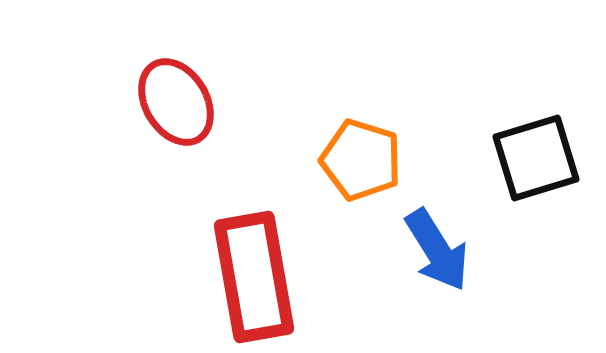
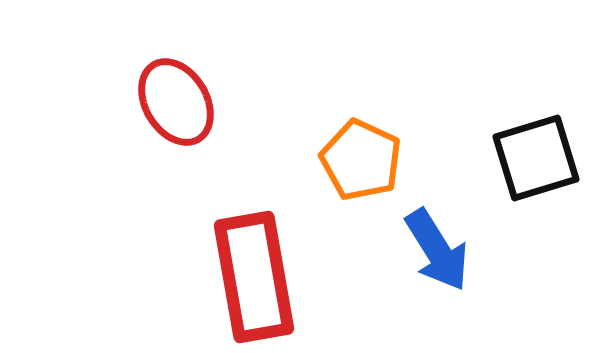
orange pentagon: rotated 8 degrees clockwise
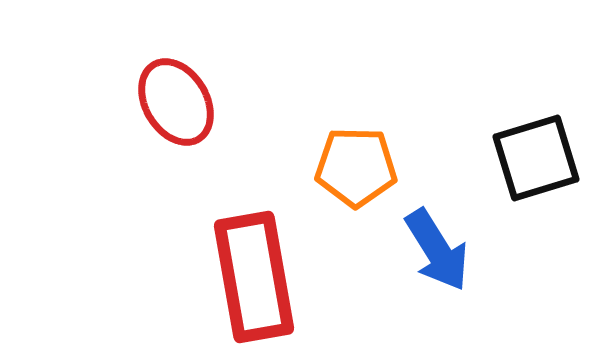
orange pentagon: moved 5 px left, 7 px down; rotated 24 degrees counterclockwise
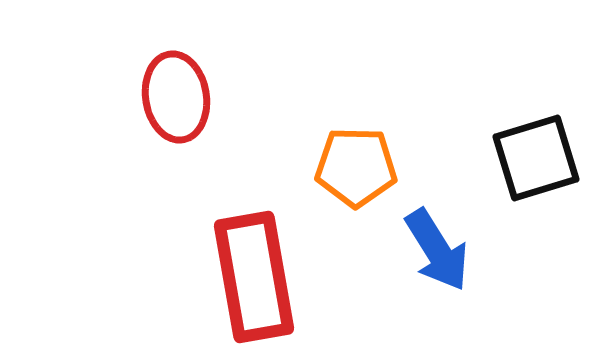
red ellipse: moved 5 px up; rotated 22 degrees clockwise
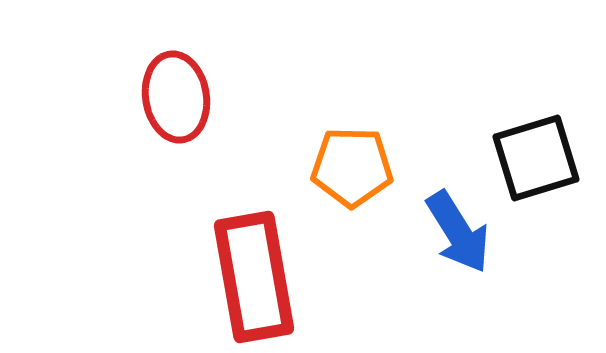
orange pentagon: moved 4 px left
blue arrow: moved 21 px right, 18 px up
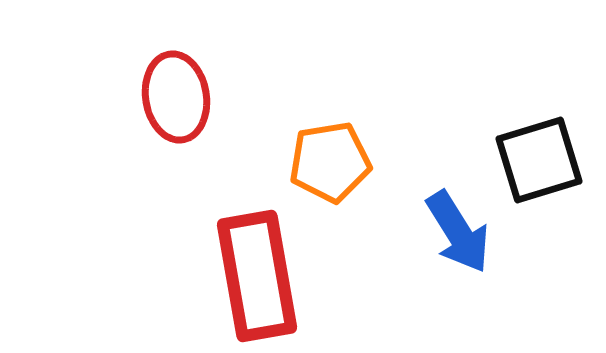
black square: moved 3 px right, 2 px down
orange pentagon: moved 22 px left, 5 px up; rotated 10 degrees counterclockwise
red rectangle: moved 3 px right, 1 px up
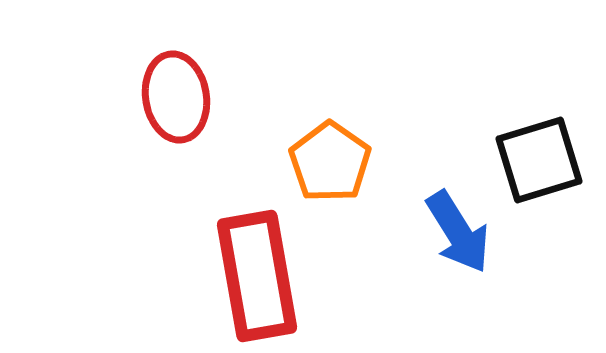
orange pentagon: rotated 28 degrees counterclockwise
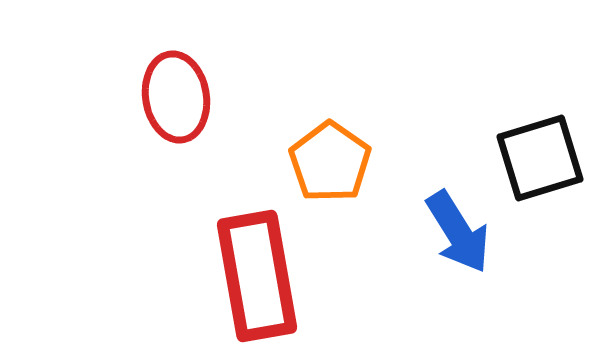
black square: moved 1 px right, 2 px up
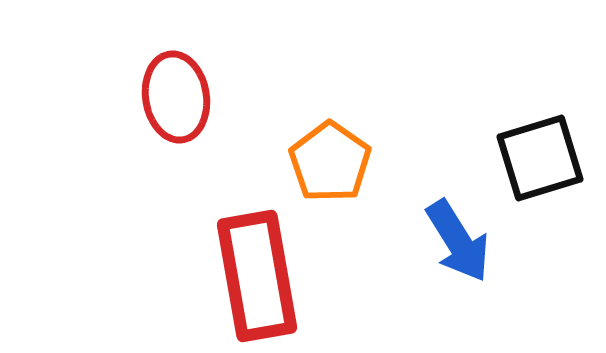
blue arrow: moved 9 px down
